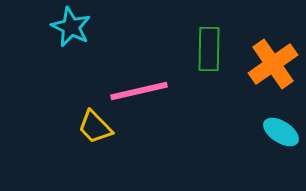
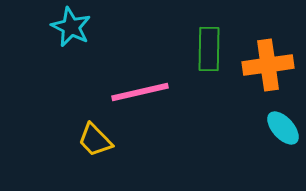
orange cross: moved 5 px left, 1 px down; rotated 27 degrees clockwise
pink line: moved 1 px right, 1 px down
yellow trapezoid: moved 13 px down
cyan ellipse: moved 2 px right, 4 px up; rotated 15 degrees clockwise
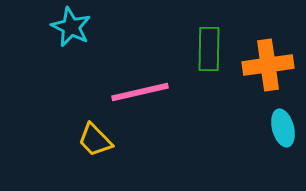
cyan ellipse: rotated 27 degrees clockwise
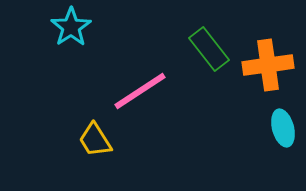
cyan star: rotated 12 degrees clockwise
green rectangle: rotated 39 degrees counterclockwise
pink line: moved 1 px up; rotated 20 degrees counterclockwise
yellow trapezoid: rotated 12 degrees clockwise
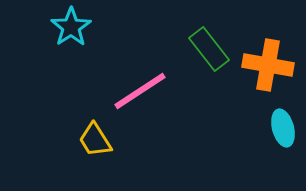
orange cross: rotated 18 degrees clockwise
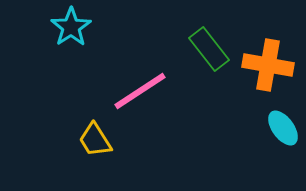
cyan ellipse: rotated 21 degrees counterclockwise
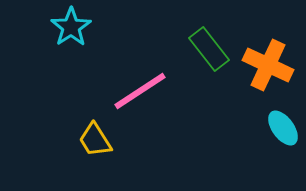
orange cross: rotated 15 degrees clockwise
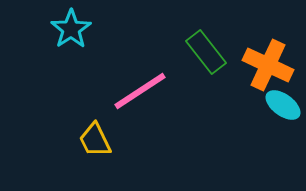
cyan star: moved 2 px down
green rectangle: moved 3 px left, 3 px down
cyan ellipse: moved 23 px up; rotated 18 degrees counterclockwise
yellow trapezoid: rotated 6 degrees clockwise
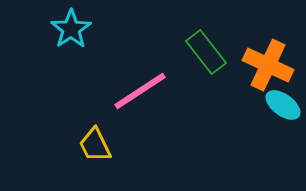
yellow trapezoid: moved 5 px down
